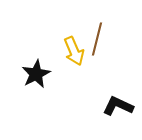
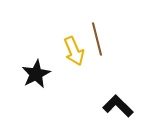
brown line: rotated 28 degrees counterclockwise
black L-shape: rotated 20 degrees clockwise
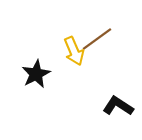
brown line: rotated 68 degrees clockwise
black L-shape: rotated 12 degrees counterclockwise
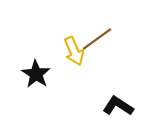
black star: rotated 12 degrees counterclockwise
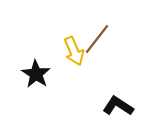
brown line: rotated 16 degrees counterclockwise
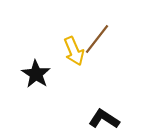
black L-shape: moved 14 px left, 13 px down
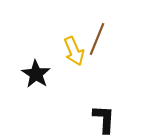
brown line: rotated 16 degrees counterclockwise
black L-shape: rotated 60 degrees clockwise
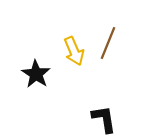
brown line: moved 11 px right, 4 px down
black L-shape: rotated 12 degrees counterclockwise
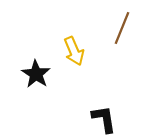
brown line: moved 14 px right, 15 px up
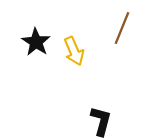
black star: moved 32 px up
black L-shape: moved 3 px left, 2 px down; rotated 24 degrees clockwise
